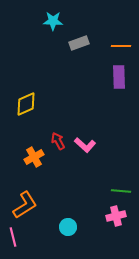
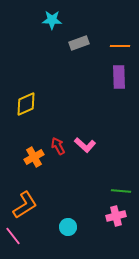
cyan star: moved 1 px left, 1 px up
orange line: moved 1 px left
red arrow: moved 5 px down
pink line: moved 1 px up; rotated 24 degrees counterclockwise
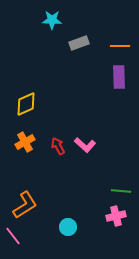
orange cross: moved 9 px left, 15 px up
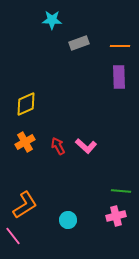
pink L-shape: moved 1 px right, 1 px down
cyan circle: moved 7 px up
